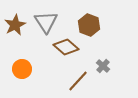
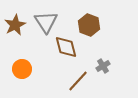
brown diamond: rotated 35 degrees clockwise
gray cross: rotated 16 degrees clockwise
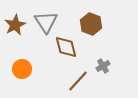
brown hexagon: moved 2 px right, 1 px up
